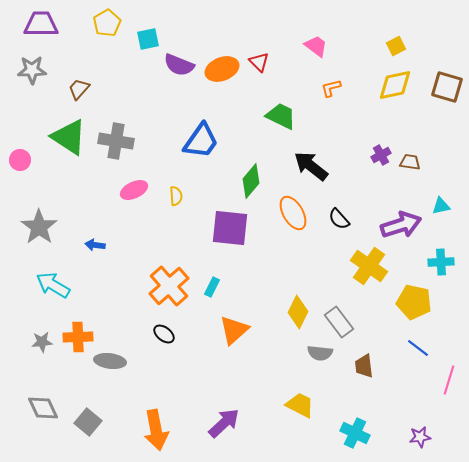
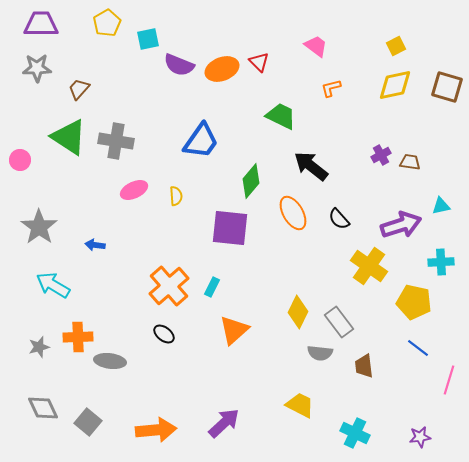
gray star at (32, 70): moved 5 px right, 2 px up
gray star at (42, 342): moved 3 px left, 5 px down; rotated 10 degrees counterclockwise
orange arrow at (156, 430): rotated 84 degrees counterclockwise
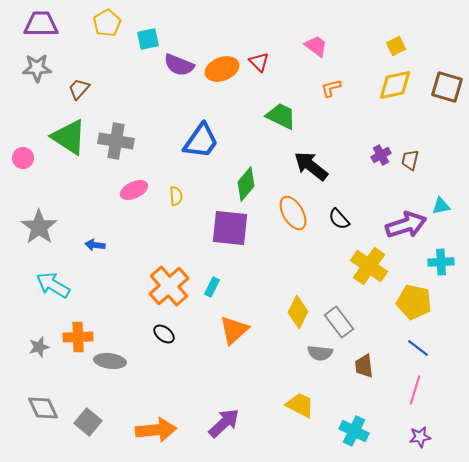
pink circle at (20, 160): moved 3 px right, 2 px up
brown trapezoid at (410, 162): moved 2 px up; rotated 85 degrees counterclockwise
green diamond at (251, 181): moved 5 px left, 3 px down
purple arrow at (401, 225): moved 5 px right
pink line at (449, 380): moved 34 px left, 10 px down
cyan cross at (355, 433): moved 1 px left, 2 px up
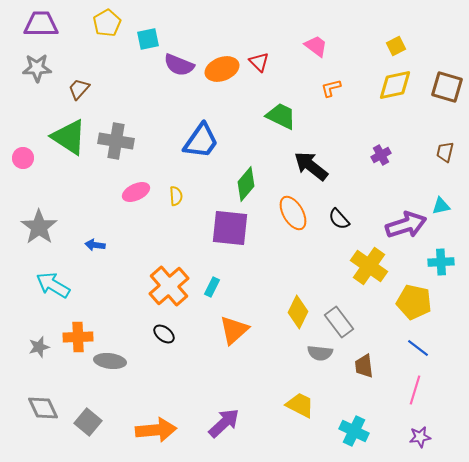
brown trapezoid at (410, 160): moved 35 px right, 8 px up
pink ellipse at (134, 190): moved 2 px right, 2 px down
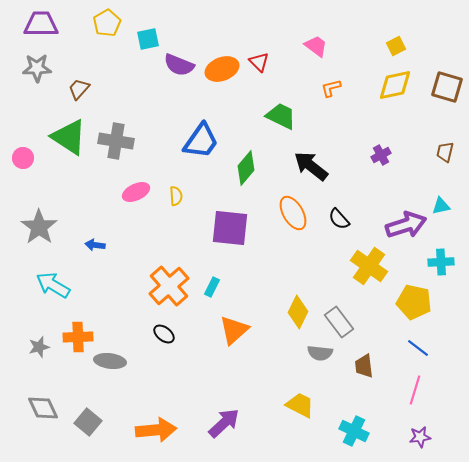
green diamond at (246, 184): moved 16 px up
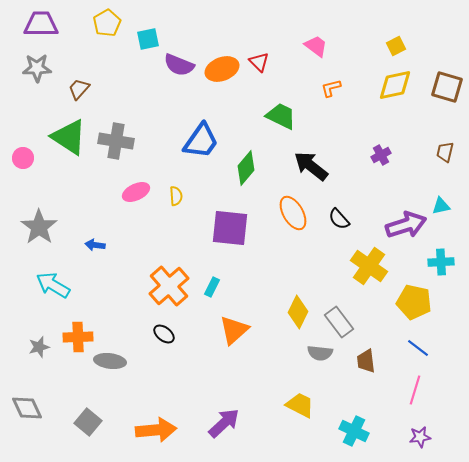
brown trapezoid at (364, 366): moved 2 px right, 5 px up
gray diamond at (43, 408): moved 16 px left
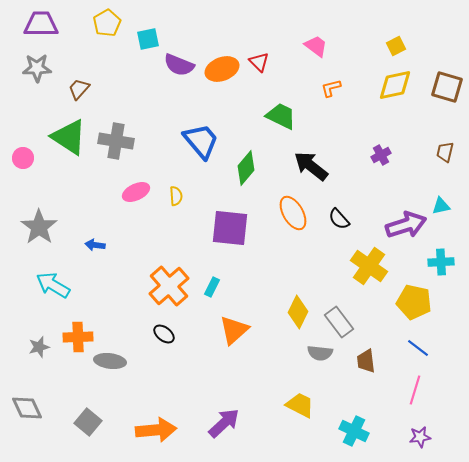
blue trapezoid at (201, 141): rotated 75 degrees counterclockwise
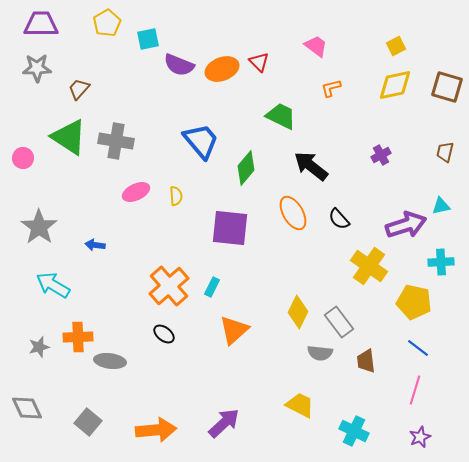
purple star at (420, 437): rotated 15 degrees counterclockwise
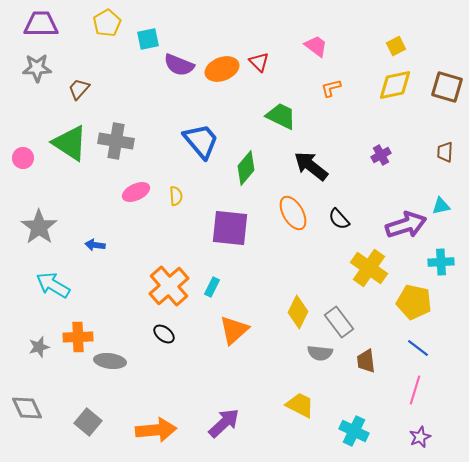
green triangle at (69, 137): moved 1 px right, 6 px down
brown trapezoid at (445, 152): rotated 10 degrees counterclockwise
yellow cross at (369, 266): moved 2 px down
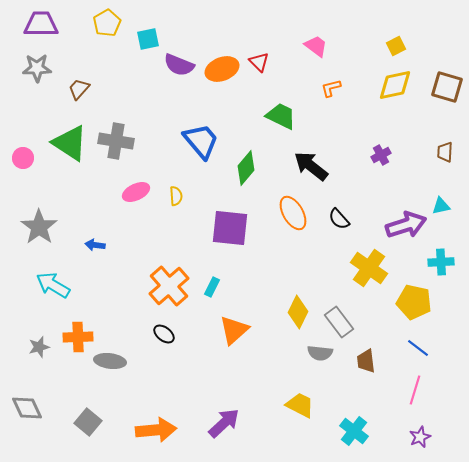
cyan cross at (354, 431): rotated 12 degrees clockwise
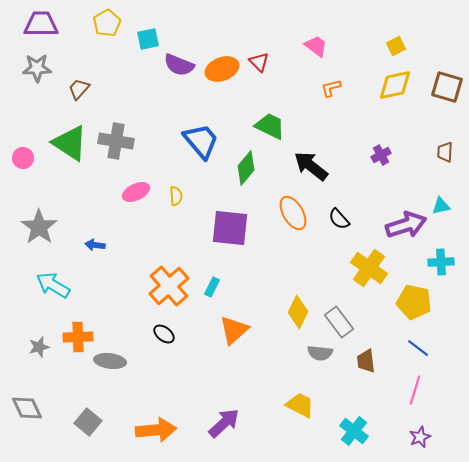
green trapezoid at (281, 116): moved 11 px left, 10 px down
